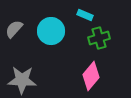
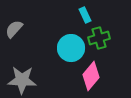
cyan rectangle: rotated 42 degrees clockwise
cyan circle: moved 20 px right, 17 px down
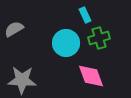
gray semicircle: rotated 18 degrees clockwise
cyan circle: moved 5 px left, 5 px up
pink diamond: rotated 60 degrees counterclockwise
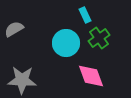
green cross: rotated 20 degrees counterclockwise
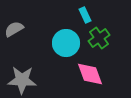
pink diamond: moved 1 px left, 2 px up
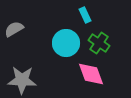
green cross: moved 5 px down; rotated 20 degrees counterclockwise
pink diamond: moved 1 px right
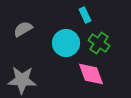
gray semicircle: moved 9 px right
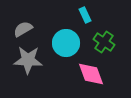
green cross: moved 5 px right, 1 px up
gray star: moved 6 px right, 20 px up
